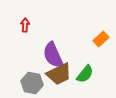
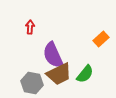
red arrow: moved 5 px right, 2 px down
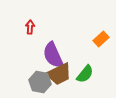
gray hexagon: moved 8 px right, 1 px up
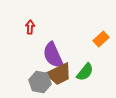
green semicircle: moved 2 px up
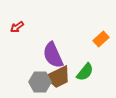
red arrow: moved 13 px left; rotated 128 degrees counterclockwise
brown trapezoid: moved 1 px left, 3 px down
gray hexagon: rotated 10 degrees counterclockwise
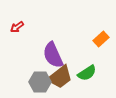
green semicircle: moved 2 px right, 1 px down; rotated 18 degrees clockwise
brown trapezoid: moved 2 px right; rotated 12 degrees counterclockwise
